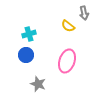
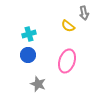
blue circle: moved 2 px right
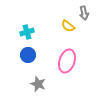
cyan cross: moved 2 px left, 2 px up
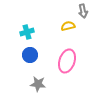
gray arrow: moved 1 px left, 2 px up
yellow semicircle: rotated 128 degrees clockwise
blue circle: moved 2 px right
gray star: rotated 14 degrees counterclockwise
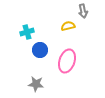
blue circle: moved 10 px right, 5 px up
gray star: moved 2 px left
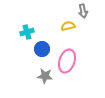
blue circle: moved 2 px right, 1 px up
gray star: moved 9 px right, 8 px up
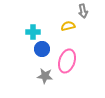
cyan cross: moved 6 px right; rotated 16 degrees clockwise
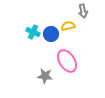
cyan cross: rotated 24 degrees clockwise
blue circle: moved 9 px right, 15 px up
pink ellipse: rotated 50 degrees counterclockwise
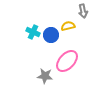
blue circle: moved 1 px down
pink ellipse: rotated 75 degrees clockwise
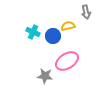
gray arrow: moved 3 px right, 1 px down
blue circle: moved 2 px right, 1 px down
pink ellipse: rotated 15 degrees clockwise
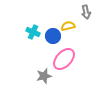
pink ellipse: moved 3 px left, 2 px up; rotated 15 degrees counterclockwise
gray star: moved 1 px left; rotated 21 degrees counterclockwise
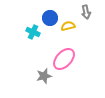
blue circle: moved 3 px left, 18 px up
